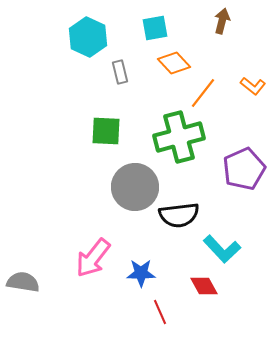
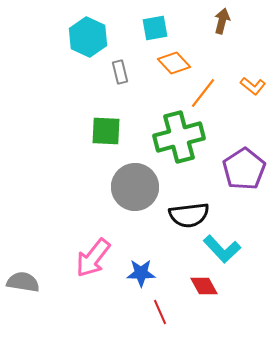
purple pentagon: rotated 9 degrees counterclockwise
black semicircle: moved 10 px right
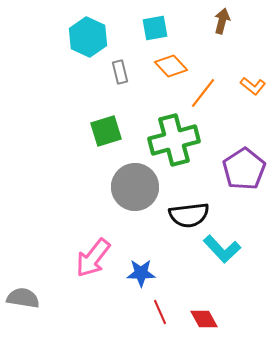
orange diamond: moved 3 px left, 3 px down
green square: rotated 20 degrees counterclockwise
green cross: moved 5 px left, 3 px down
gray semicircle: moved 16 px down
red diamond: moved 33 px down
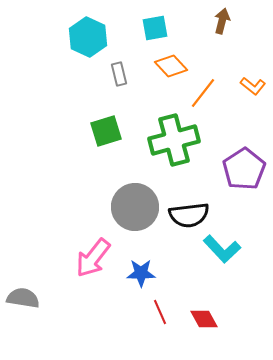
gray rectangle: moved 1 px left, 2 px down
gray circle: moved 20 px down
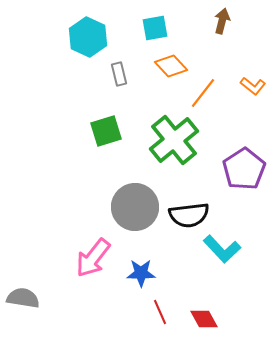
green cross: rotated 24 degrees counterclockwise
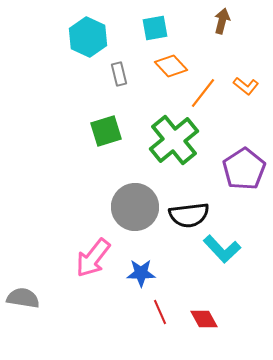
orange L-shape: moved 7 px left
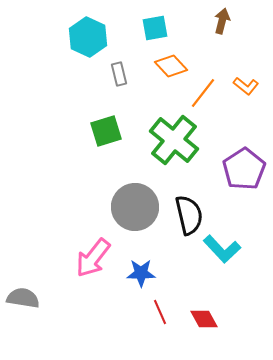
green cross: rotated 12 degrees counterclockwise
black semicircle: rotated 96 degrees counterclockwise
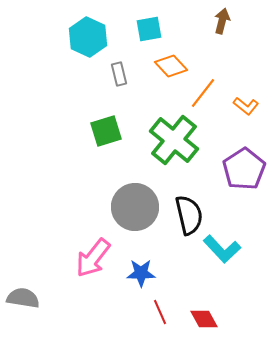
cyan square: moved 6 px left, 1 px down
orange L-shape: moved 20 px down
